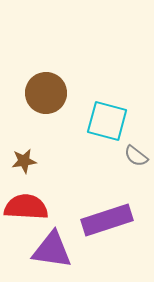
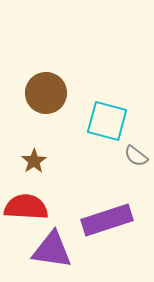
brown star: moved 10 px right; rotated 25 degrees counterclockwise
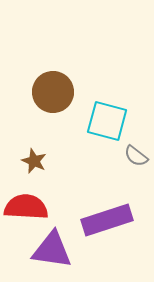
brown circle: moved 7 px right, 1 px up
brown star: rotated 15 degrees counterclockwise
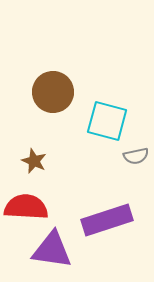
gray semicircle: rotated 50 degrees counterclockwise
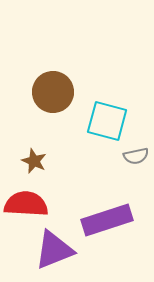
red semicircle: moved 3 px up
purple triangle: moved 2 px right; rotated 30 degrees counterclockwise
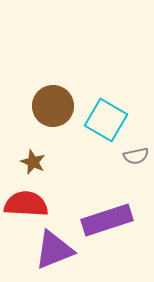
brown circle: moved 14 px down
cyan square: moved 1 px left, 1 px up; rotated 15 degrees clockwise
brown star: moved 1 px left, 1 px down
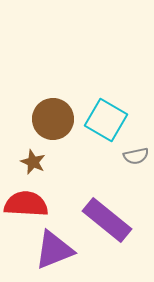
brown circle: moved 13 px down
purple rectangle: rotated 57 degrees clockwise
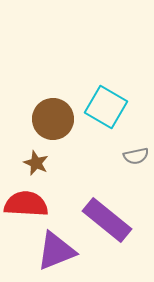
cyan square: moved 13 px up
brown star: moved 3 px right, 1 px down
purple triangle: moved 2 px right, 1 px down
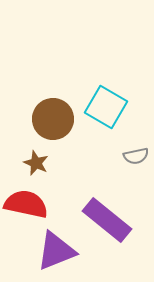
red semicircle: rotated 9 degrees clockwise
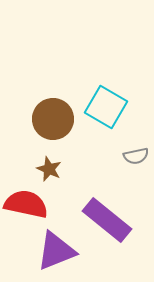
brown star: moved 13 px right, 6 px down
